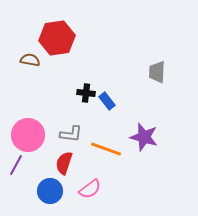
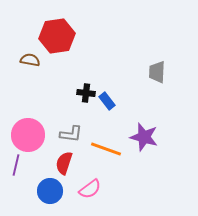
red hexagon: moved 2 px up
purple line: rotated 15 degrees counterclockwise
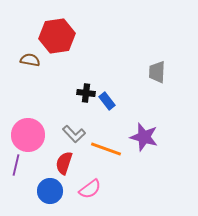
gray L-shape: moved 3 px right; rotated 40 degrees clockwise
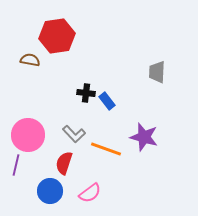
pink semicircle: moved 4 px down
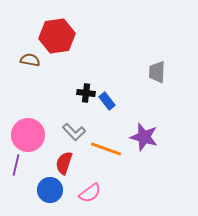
gray L-shape: moved 2 px up
blue circle: moved 1 px up
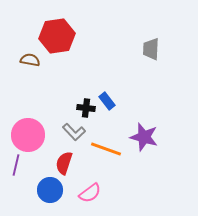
gray trapezoid: moved 6 px left, 23 px up
black cross: moved 15 px down
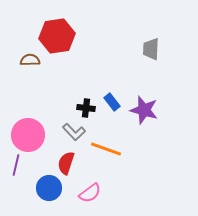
brown semicircle: rotated 12 degrees counterclockwise
blue rectangle: moved 5 px right, 1 px down
purple star: moved 27 px up
red semicircle: moved 2 px right
blue circle: moved 1 px left, 2 px up
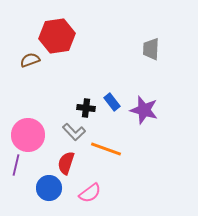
brown semicircle: rotated 18 degrees counterclockwise
